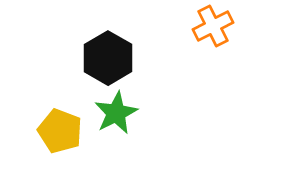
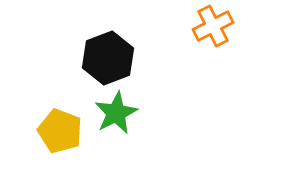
black hexagon: rotated 9 degrees clockwise
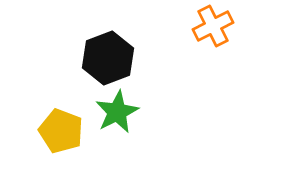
green star: moved 1 px right, 1 px up
yellow pentagon: moved 1 px right
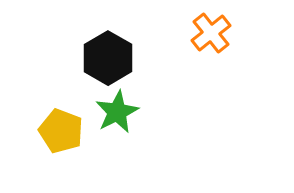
orange cross: moved 2 px left, 7 px down; rotated 12 degrees counterclockwise
black hexagon: rotated 9 degrees counterclockwise
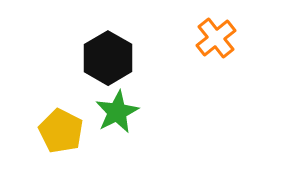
orange cross: moved 5 px right, 5 px down
yellow pentagon: rotated 6 degrees clockwise
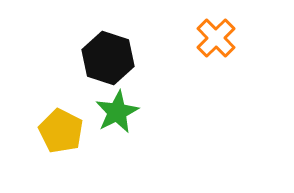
orange cross: rotated 6 degrees counterclockwise
black hexagon: rotated 12 degrees counterclockwise
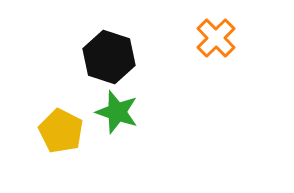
black hexagon: moved 1 px right, 1 px up
green star: rotated 27 degrees counterclockwise
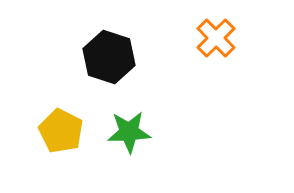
green star: moved 12 px right, 20 px down; rotated 21 degrees counterclockwise
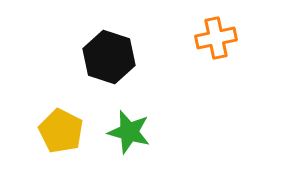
orange cross: rotated 33 degrees clockwise
green star: rotated 18 degrees clockwise
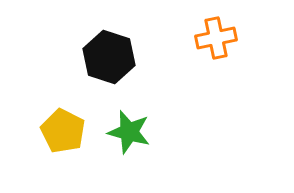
yellow pentagon: moved 2 px right
